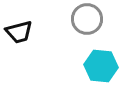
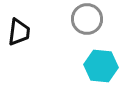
black trapezoid: rotated 68 degrees counterclockwise
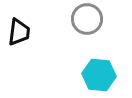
cyan hexagon: moved 2 px left, 9 px down
